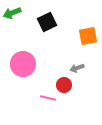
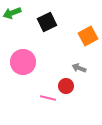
orange square: rotated 18 degrees counterclockwise
pink circle: moved 2 px up
gray arrow: moved 2 px right; rotated 40 degrees clockwise
red circle: moved 2 px right, 1 px down
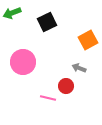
orange square: moved 4 px down
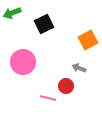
black square: moved 3 px left, 2 px down
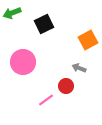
pink line: moved 2 px left, 2 px down; rotated 49 degrees counterclockwise
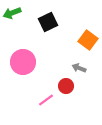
black square: moved 4 px right, 2 px up
orange square: rotated 24 degrees counterclockwise
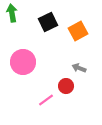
green arrow: rotated 102 degrees clockwise
orange square: moved 10 px left, 9 px up; rotated 24 degrees clockwise
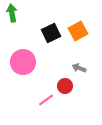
black square: moved 3 px right, 11 px down
red circle: moved 1 px left
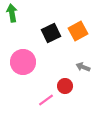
gray arrow: moved 4 px right, 1 px up
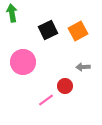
black square: moved 3 px left, 3 px up
gray arrow: rotated 24 degrees counterclockwise
